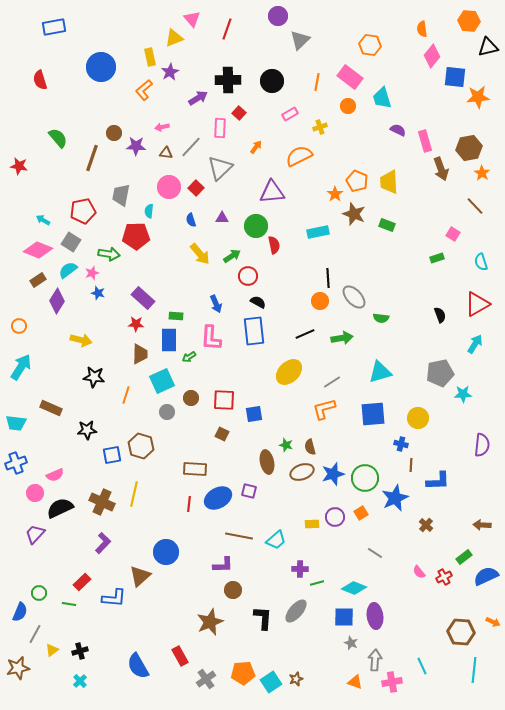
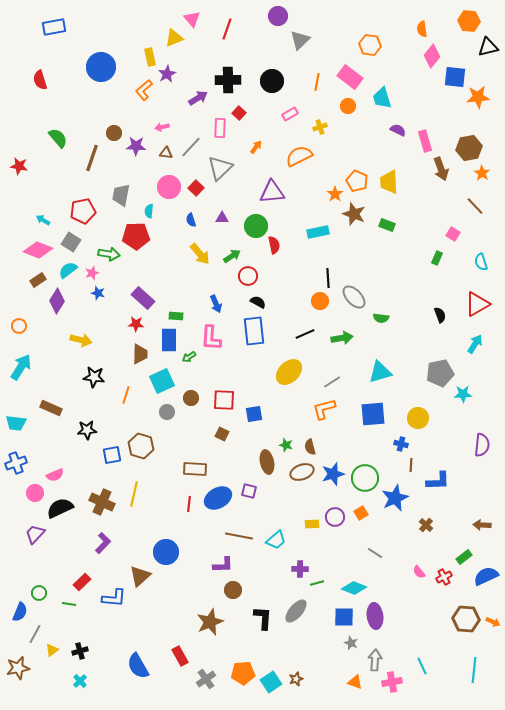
purple star at (170, 72): moved 3 px left, 2 px down
green rectangle at (437, 258): rotated 48 degrees counterclockwise
brown hexagon at (461, 632): moved 5 px right, 13 px up
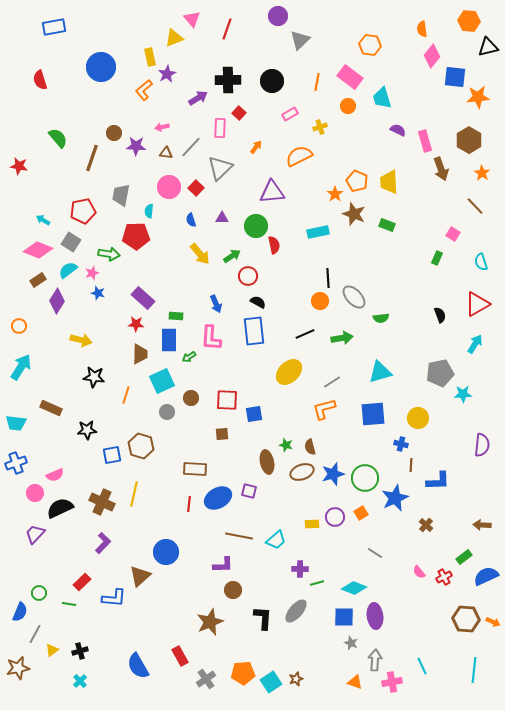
brown hexagon at (469, 148): moved 8 px up; rotated 20 degrees counterclockwise
green semicircle at (381, 318): rotated 14 degrees counterclockwise
red square at (224, 400): moved 3 px right
brown square at (222, 434): rotated 32 degrees counterclockwise
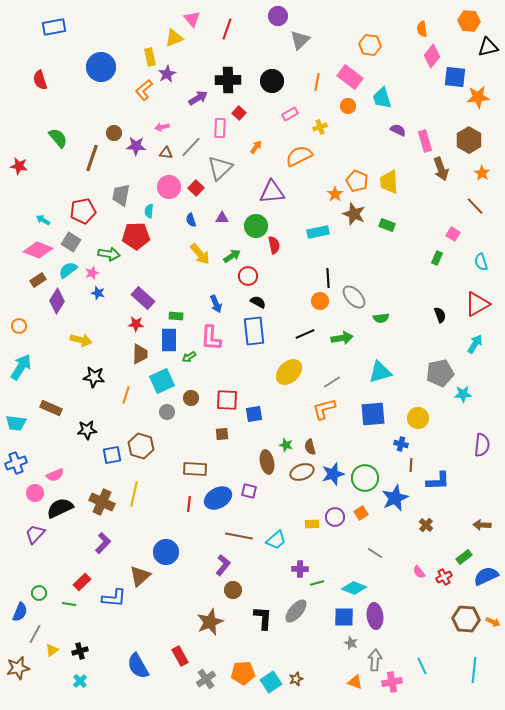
purple L-shape at (223, 565): rotated 50 degrees counterclockwise
